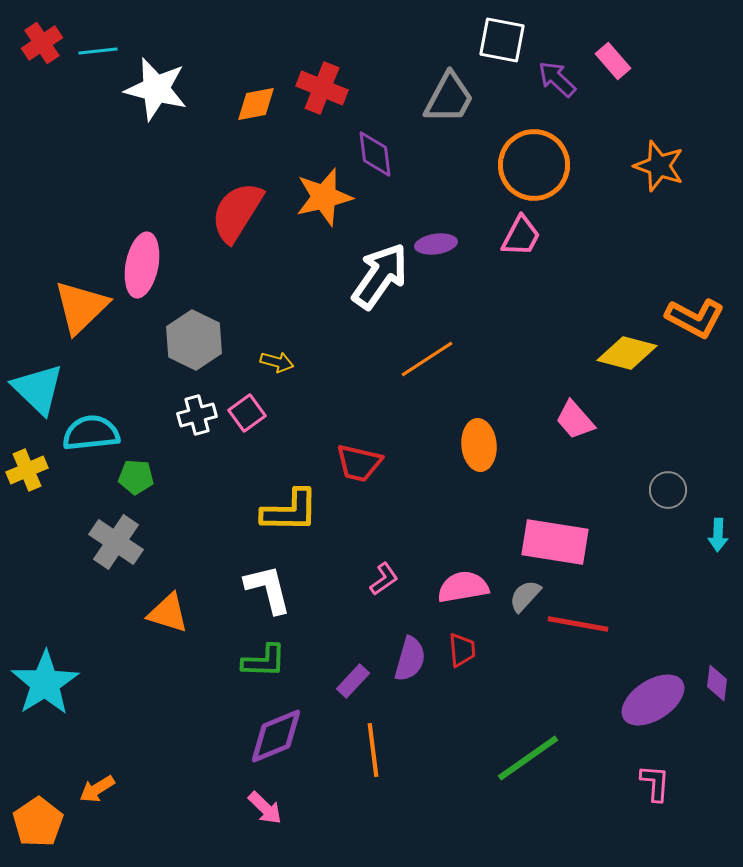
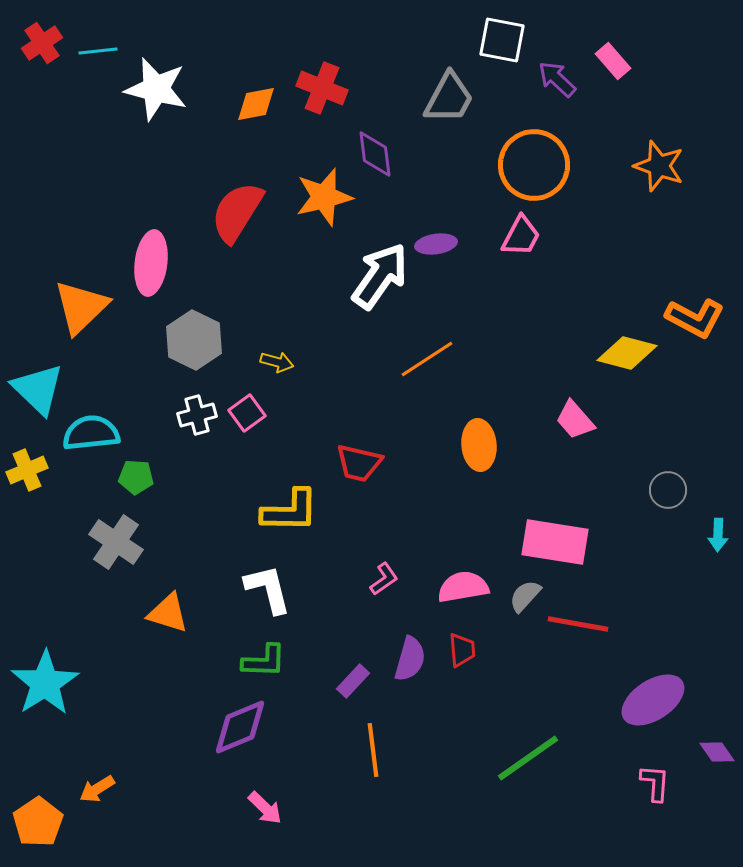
pink ellipse at (142, 265): moved 9 px right, 2 px up; rotated 4 degrees counterclockwise
purple diamond at (717, 683): moved 69 px down; rotated 42 degrees counterclockwise
purple diamond at (276, 736): moved 36 px left, 9 px up
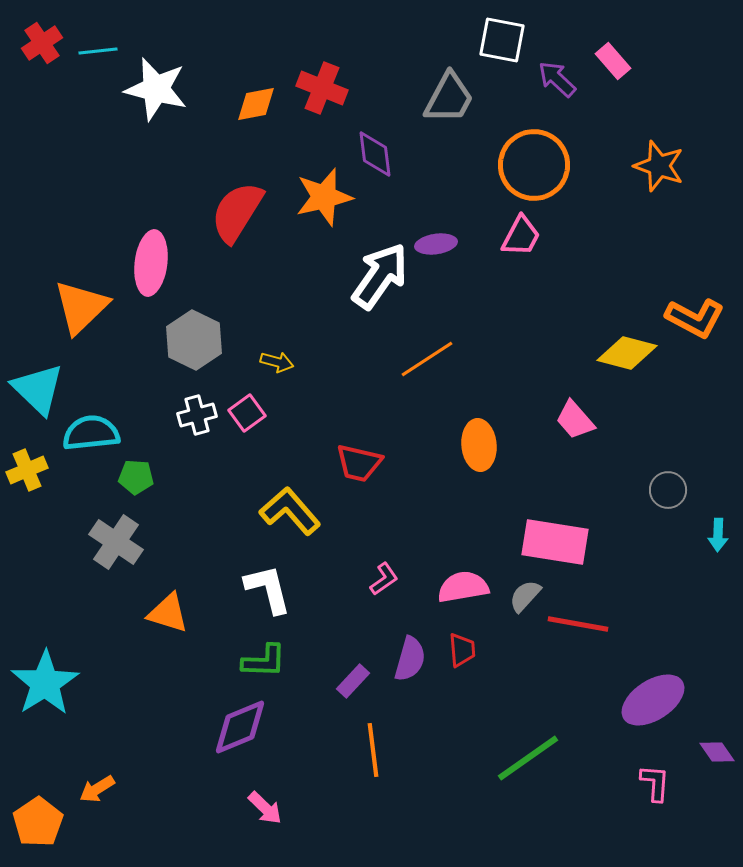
yellow L-shape at (290, 511): rotated 132 degrees counterclockwise
